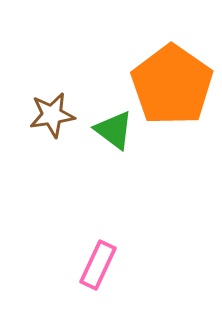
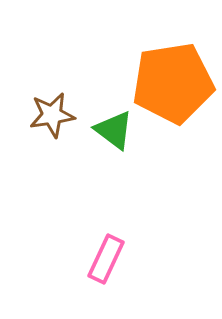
orange pentagon: moved 1 px right, 2 px up; rotated 28 degrees clockwise
pink rectangle: moved 8 px right, 6 px up
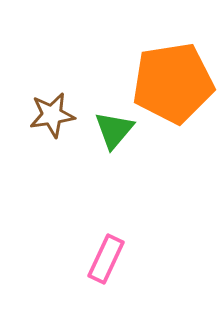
green triangle: rotated 33 degrees clockwise
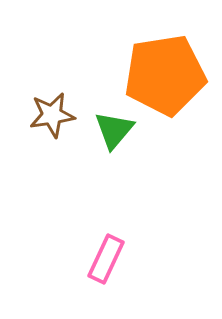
orange pentagon: moved 8 px left, 8 px up
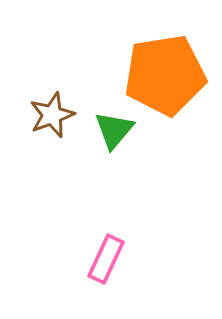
brown star: rotated 12 degrees counterclockwise
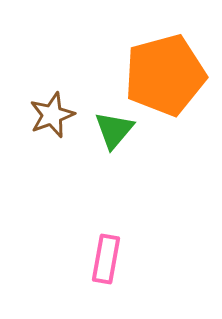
orange pentagon: rotated 6 degrees counterclockwise
pink rectangle: rotated 15 degrees counterclockwise
